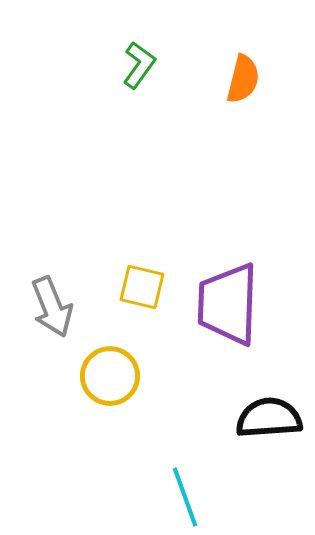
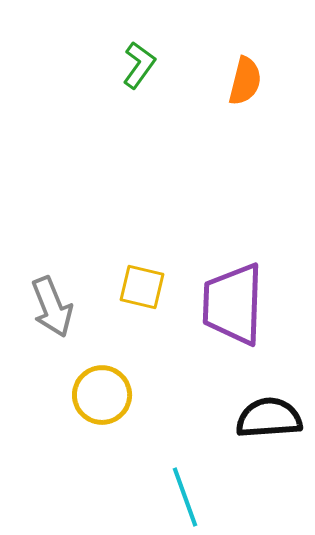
orange semicircle: moved 2 px right, 2 px down
purple trapezoid: moved 5 px right
yellow circle: moved 8 px left, 19 px down
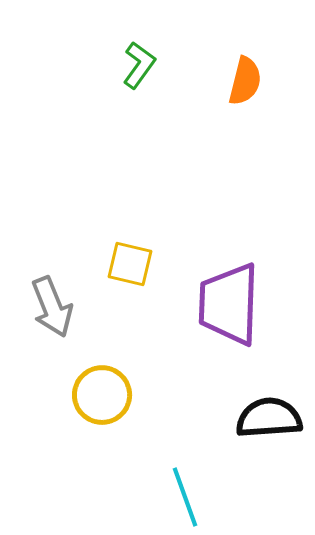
yellow square: moved 12 px left, 23 px up
purple trapezoid: moved 4 px left
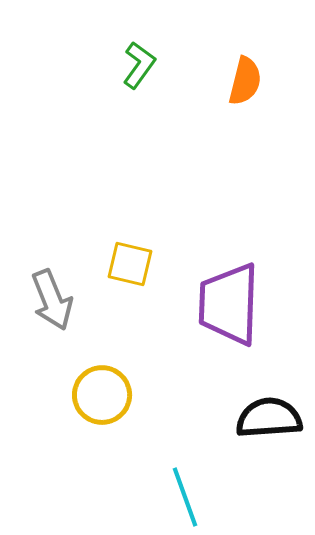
gray arrow: moved 7 px up
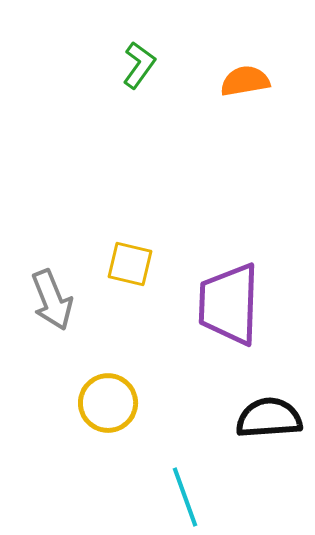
orange semicircle: rotated 114 degrees counterclockwise
yellow circle: moved 6 px right, 8 px down
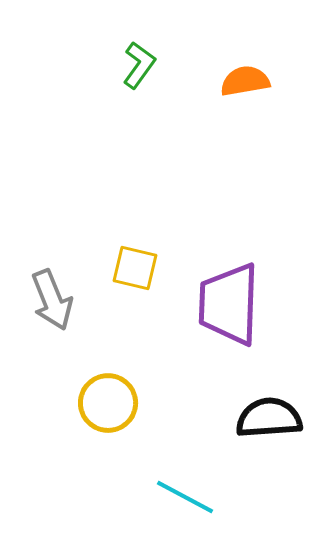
yellow square: moved 5 px right, 4 px down
cyan line: rotated 42 degrees counterclockwise
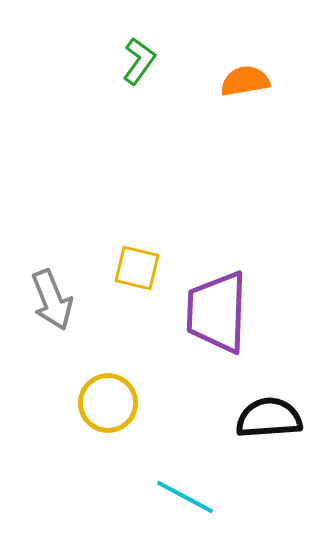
green L-shape: moved 4 px up
yellow square: moved 2 px right
purple trapezoid: moved 12 px left, 8 px down
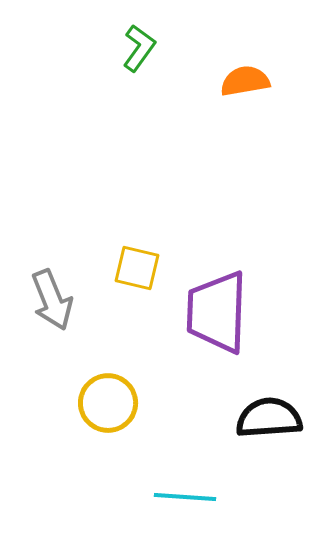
green L-shape: moved 13 px up
cyan line: rotated 24 degrees counterclockwise
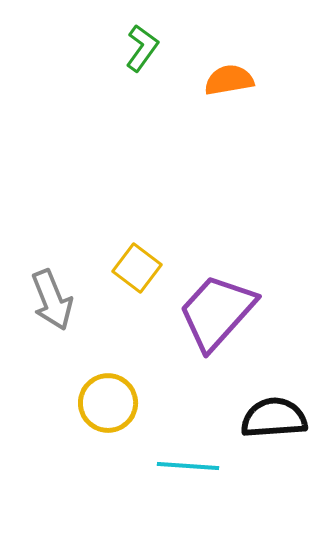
green L-shape: moved 3 px right
orange semicircle: moved 16 px left, 1 px up
yellow square: rotated 24 degrees clockwise
purple trapezoid: rotated 40 degrees clockwise
black semicircle: moved 5 px right
cyan line: moved 3 px right, 31 px up
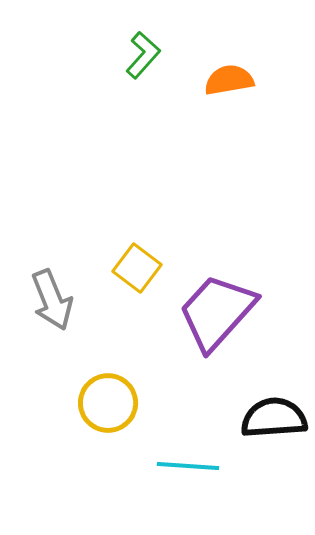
green L-shape: moved 1 px right, 7 px down; rotated 6 degrees clockwise
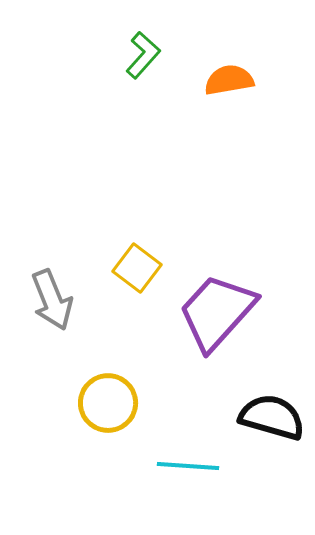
black semicircle: moved 2 px left, 1 px up; rotated 20 degrees clockwise
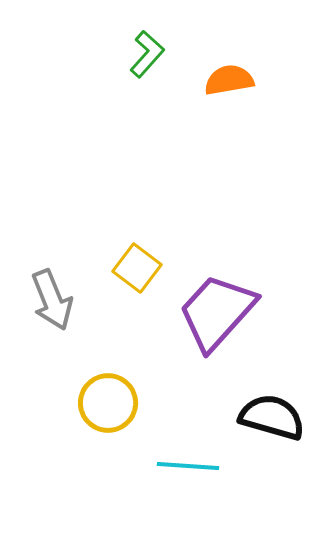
green L-shape: moved 4 px right, 1 px up
